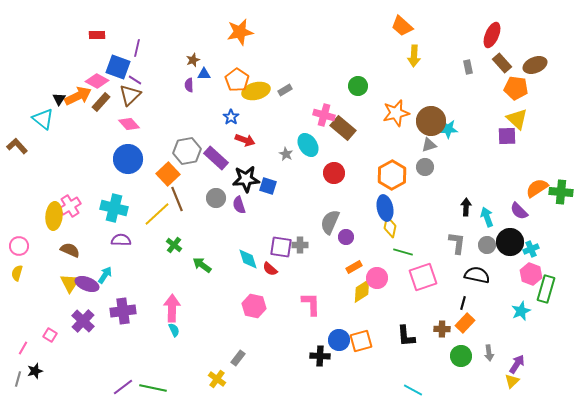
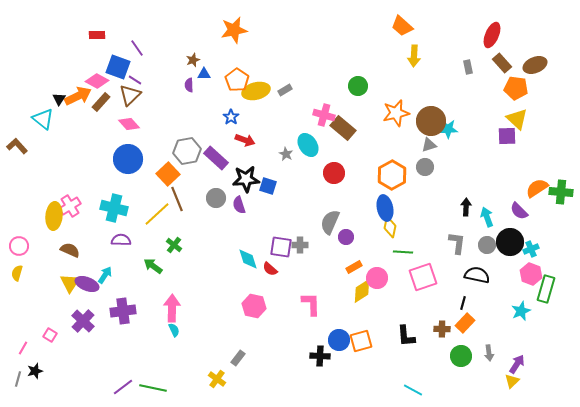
orange star at (240, 32): moved 6 px left, 2 px up
purple line at (137, 48): rotated 48 degrees counterclockwise
green line at (403, 252): rotated 12 degrees counterclockwise
green arrow at (202, 265): moved 49 px left, 1 px down
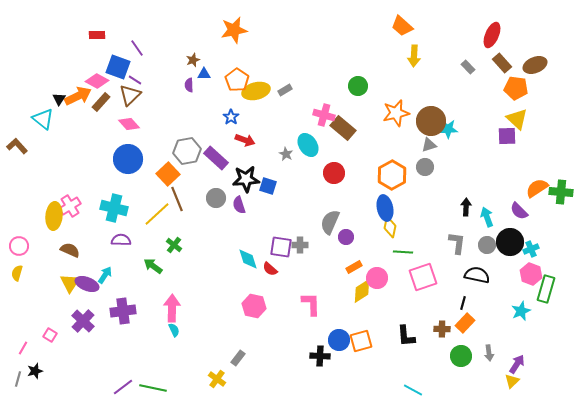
gray rectangle at (468, 67): rotated 32 degrees counterclockwise
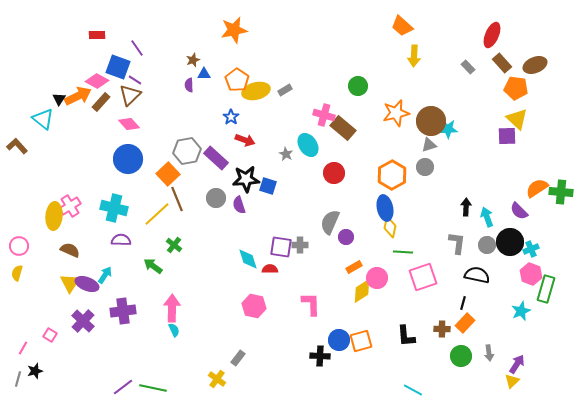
red semicircle at (270, 269): rotated 140 degrees clockwise
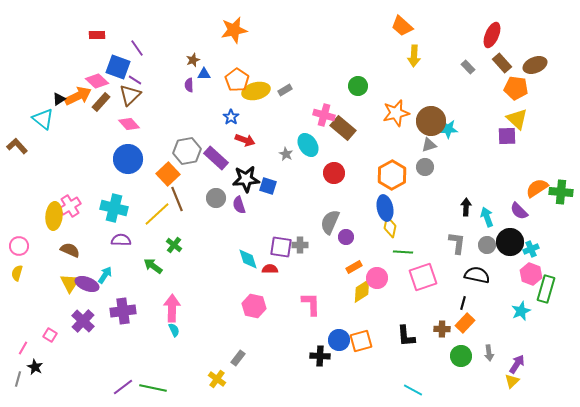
pink diamond at (97, 81): rotated 15 degrees clockwise
black triangle at (59, 99): rotated 24 degrees clockwise
black star at (35, 371): moved 4 px up; rotated 28 degrees counterclockwise
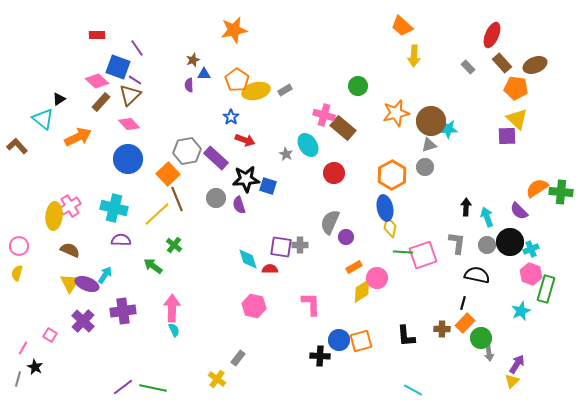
orange arrow at (78, 96): moved 41 px down
pink square at (423, 277): moved 22 px up
green circle at (461, 356): moved 20 px right, 18 px up
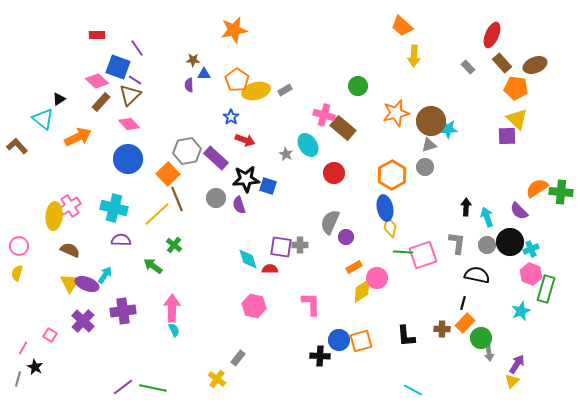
brown star at (193, 60): rotated 24 degrees clockwise
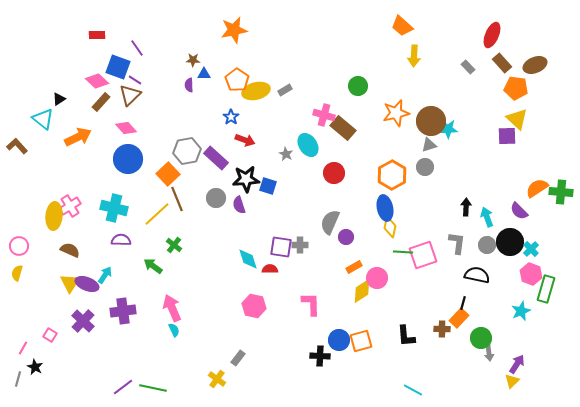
pink diamond at (129, 124): moved 3 px left, 4 px down
cyan cross at (531, 249): rotated 21 degrees counterclockwise
pink arrow at (172, 308): rotated 24 degrees counterclockwise
orange rectangle at (465, 323): moved 6 px left, 5 px up
